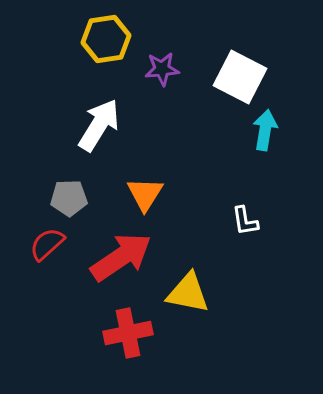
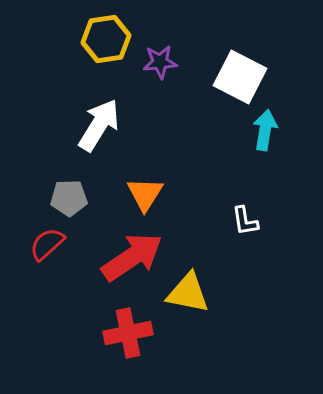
purple star: moved 2 px left, 7 px up
red arrow: moved 11 px right
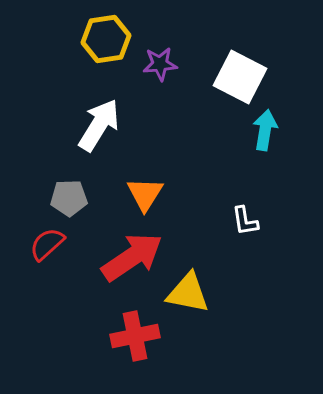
purple star: moved 2 px down
red cross: moved 7 px right, 3 px down
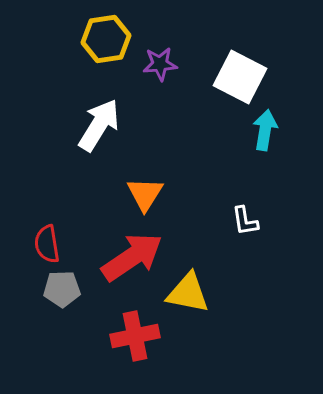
gray pentagon: moved 7 px left, 91 px down
red semicircle: rotated 57 degrees counterclockwise
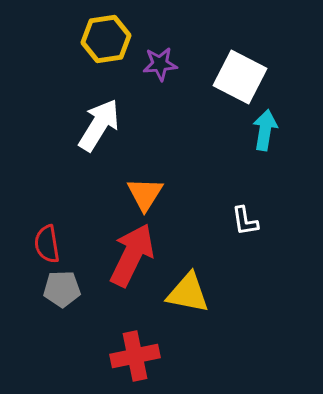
red arrow: moved 2 px up; rotated 30 degrees counterclockwise
red cross: moved 20 px down
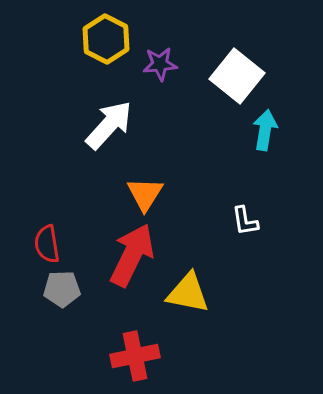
yellow hexagon: rotated 24 degrees counterclockwise
white square: moved 3 px left, 1 px up; rotated 12 degrees clockwise
white arrow: moved 10 px right; rotated 10 degrees clockwise
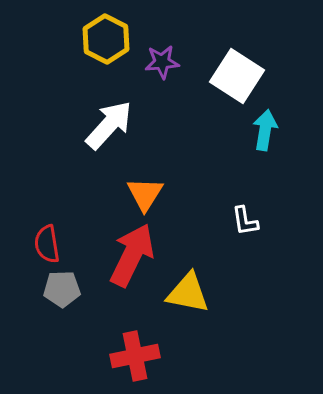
purple star: moved 2 px right, 2 px up
white square: rotated 6 degrees counterclockwise
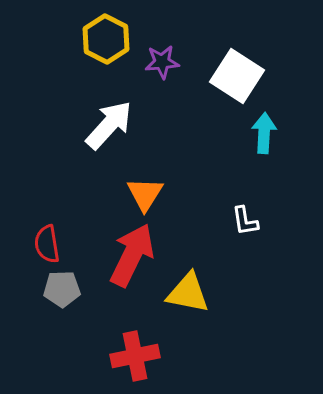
cyan arrow: moved 1 px left, 3 px down; rotated 6 degrees counterclockwise
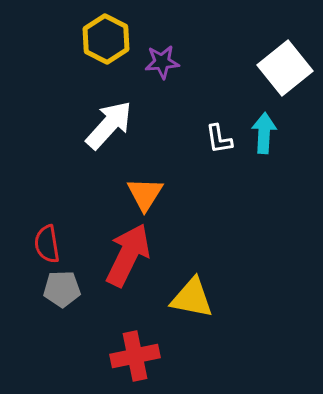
white square: moved 48 px right, 8 px up; rotated 18 degrees clockwise
white L-shape: moved 26 px left, 82 px up
red arrow: moved 4 px left
yellow triangle: moved 4 px right, 5 px down
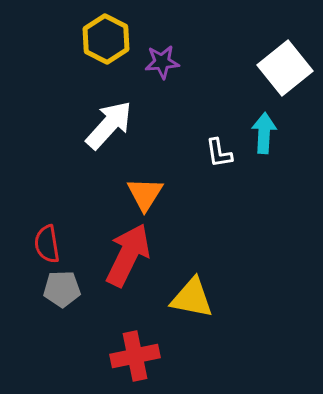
white L-shape: moved 14 px down
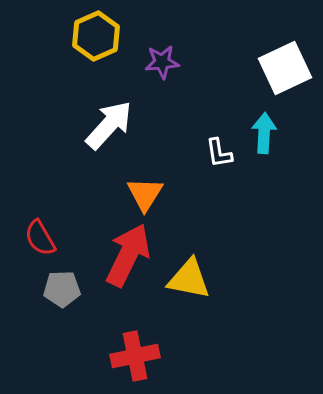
yellow hexagon: moved 10 px left, 3 px up; rotated 9 degrees clockwise
white square: rotated 14 degrees clockwise
red semicircle: moved 7 px left, 6 px up; rotated 21 degrees counterclockwise
yellow triangle: moved 3 px left, 19 px up
